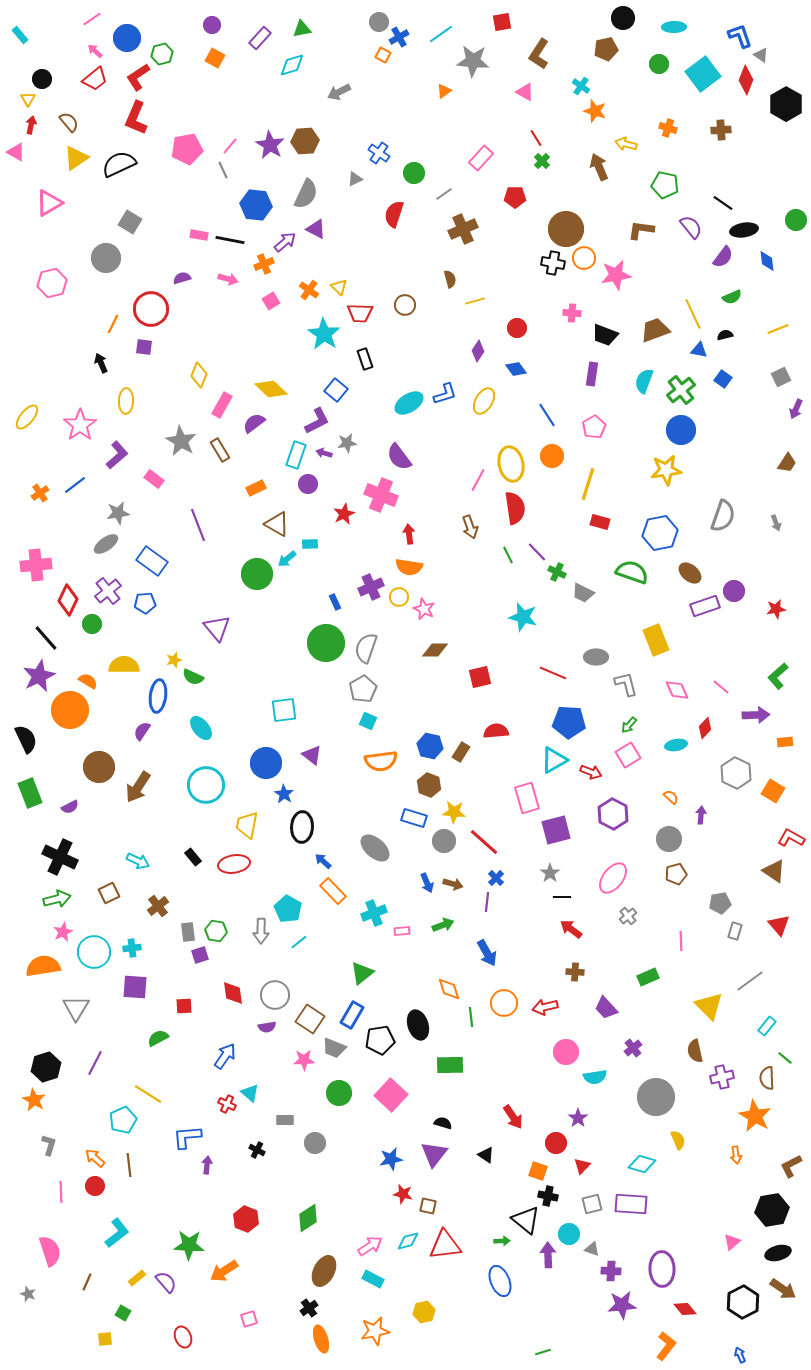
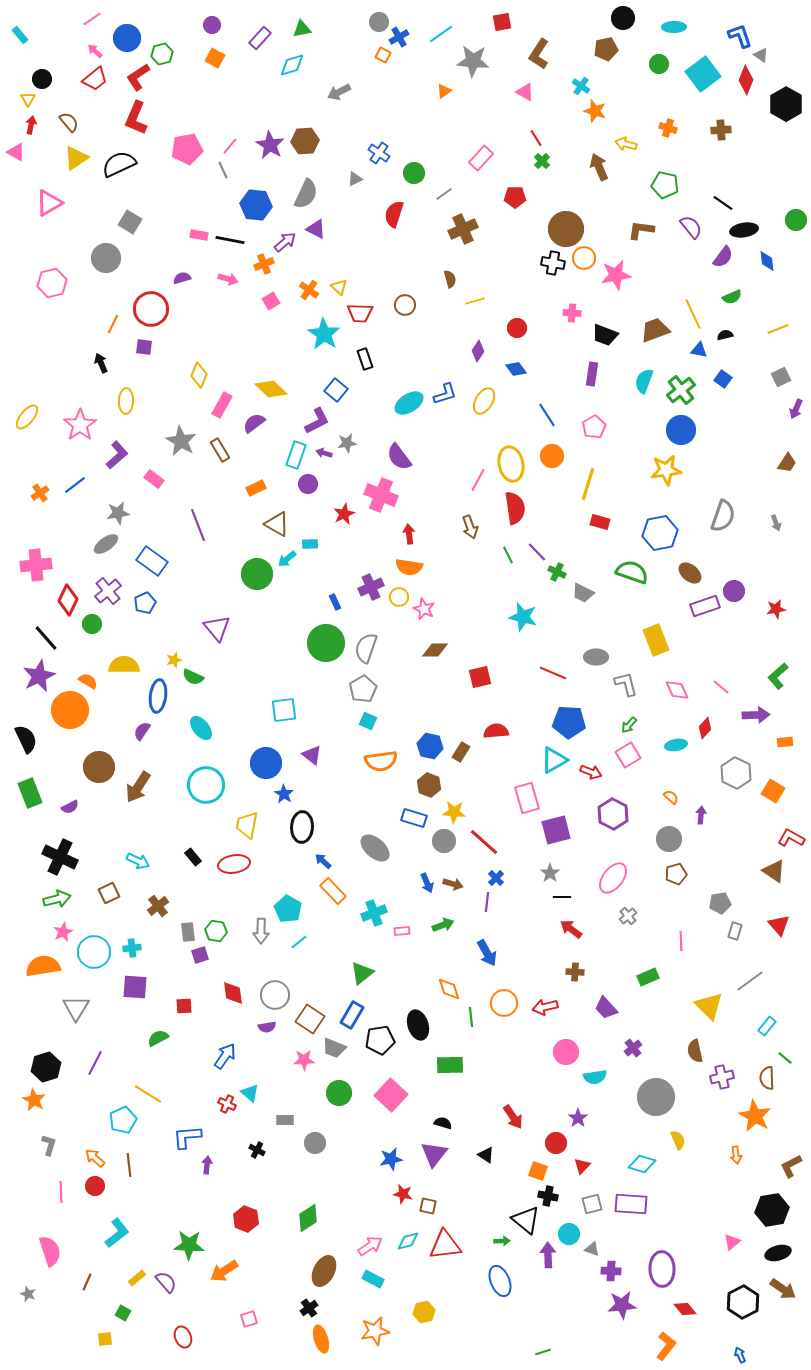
blue pentagon at (145, 603): rotated 20 degrees counterclockwise
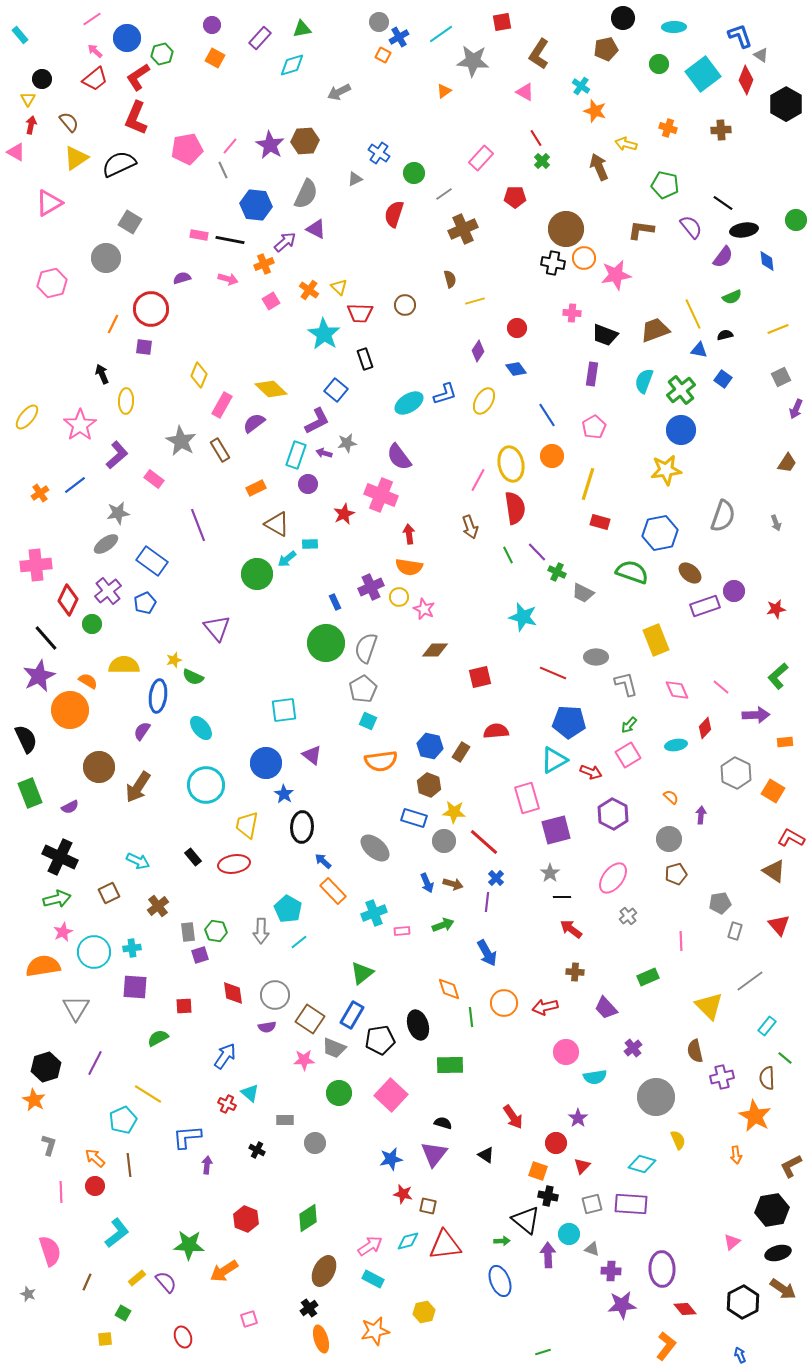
black arrow at (101, 363): moved 1 px right, 11 px down
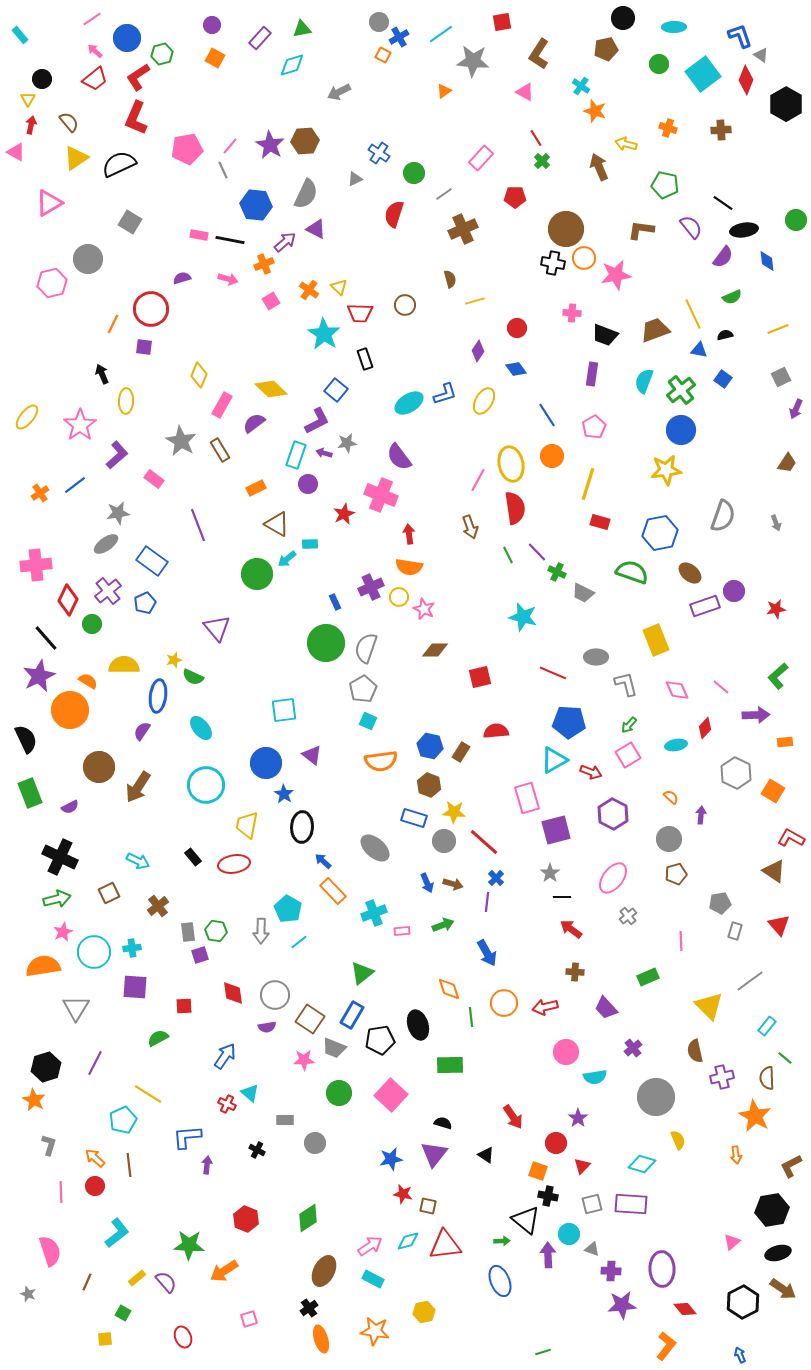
gray circle at (106, 258): moved 18 px left, 1 px down
orange star at (375, 1331): rotated 20 degrees clockwise
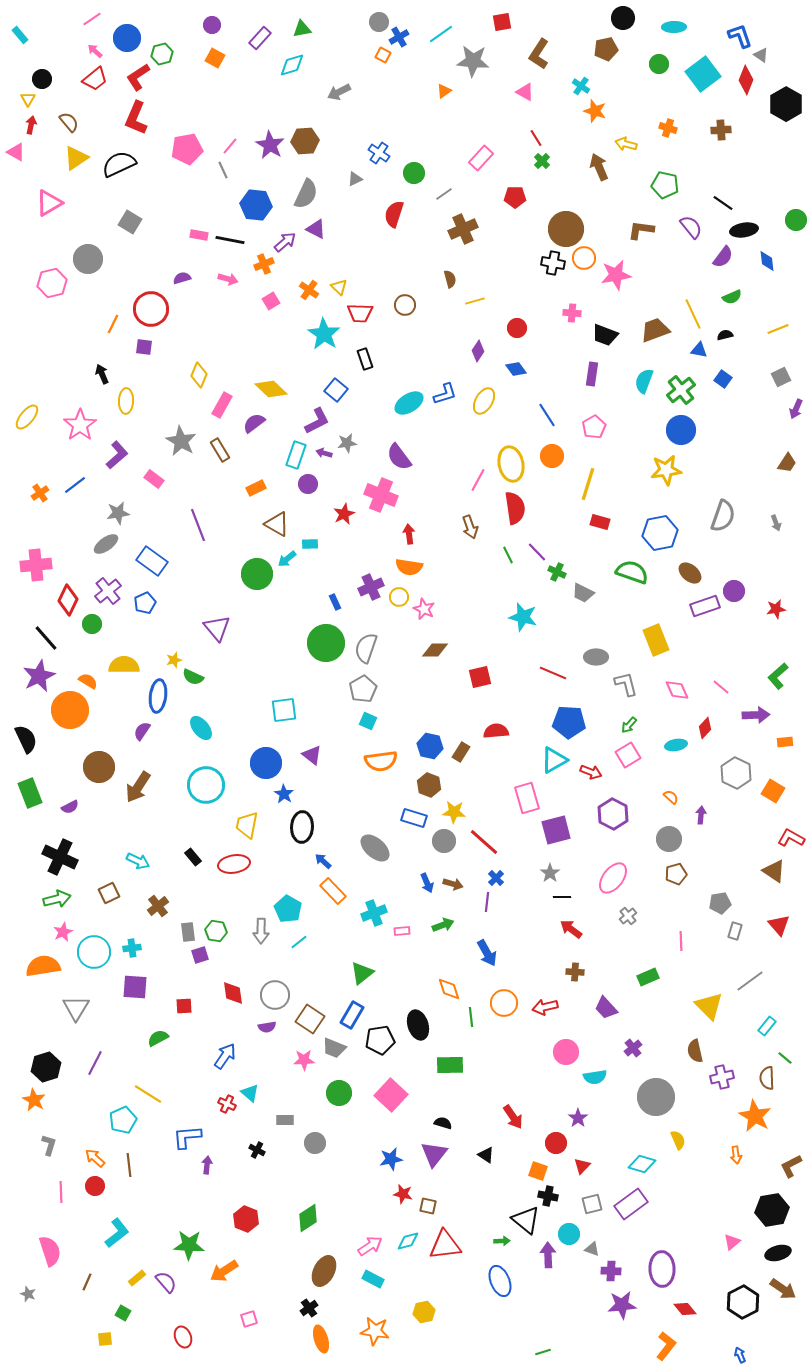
purple rectangle at (631, 1204): rotated 40 degrees counterclockwise
